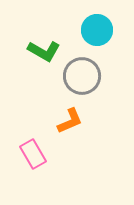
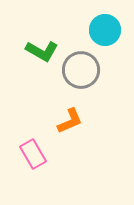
cyan circle: moved 8 px right
green L-shape: moved 2 px left
gray circle: moved 1 px left, 6 px up
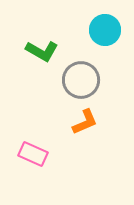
gray circle: moved 10 px down
orange L-shape: moved 15 px right, 1 px down
pink rectangle: rotated 36 degrees counterclockwise
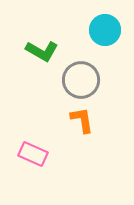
orange L-shape: moved 3 px left, 2 px up; rotated 76 degrees counterclockwise
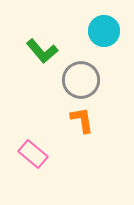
cyan circle: moved 1 px left, 1 px down
green L-shape: rotated 20 degrees clockwise
pink rectangle: rotated 16 degrees clockwise
